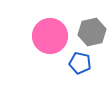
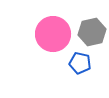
pink circle: moved 3 px right, 2 px up
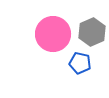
gray hexagon: rotated 12 degrees counterclockwise
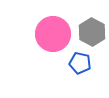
gray hexagon: rotated 8 degrees counterclockwise
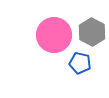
pink circle: moved 1 px right, 1 px down
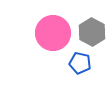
pink circle: moved 1 px left, 2 px up
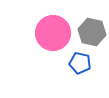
gray hexagon: rotated 16 degrees counterclockwise
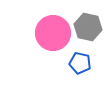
gray hexagon: moved 4 px left, 5 px up
